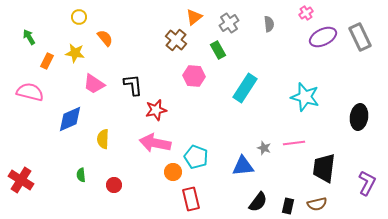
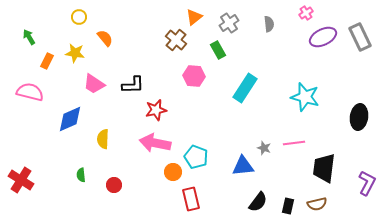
black L-shape: rotated 95 degrees clockwise
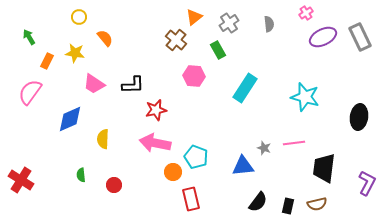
pink semicircle: rotated 68 degrees counterclockwise
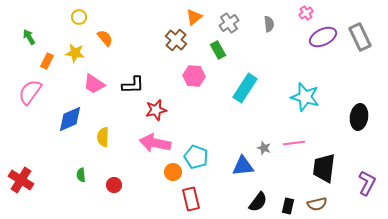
yellow semicircle: moved 2 px up
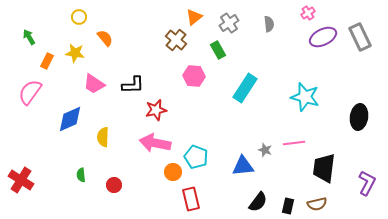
pink cross: moved 2 px right
gray star: moved 1 px right, 2 px down
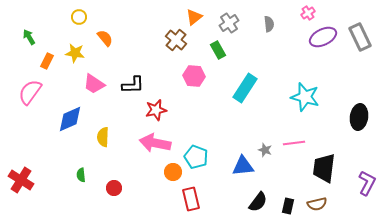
red circle: moved 3 px down
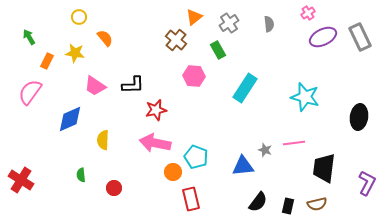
pink trapezoid: moved 1 px right, 2 px down
yellow semicircle: moved 3 px down
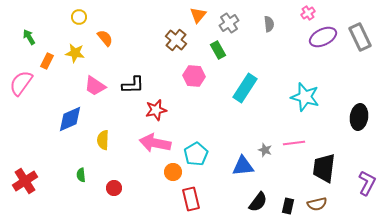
orange triangle: moved 4 px right, 2 px up; rotated 12 degrees counterclockwise
pink semicircle: moved 9 px left, 9 px up
cyan pentagon: moved 3 px up; rotated 20 degrees clockwise
red cross: moved 4 px right, 1 px down; rotated 25 degrees clockwise
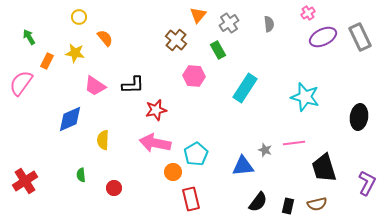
black trapezoid: rotated 24 degrees counterclockwise
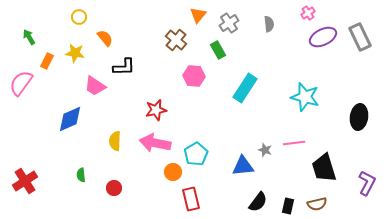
black L-shape: moved 9 px left, 18 px up
yellow semicircle: moved 12 px right, 1 px down
